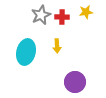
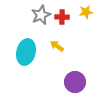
yellow arrow: rotated 128 degrees clockwise
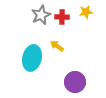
cyan ellipse: moved 6 px right, 6 px down
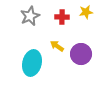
gray star: moved 11 px left, 1 px down
cyan ellipse: moved 5 px down
purple circle: moved 6 px right, 28 px up
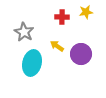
gray star: moved 6 px left, 16 px down; rotated 18 degrees counterclockwise
